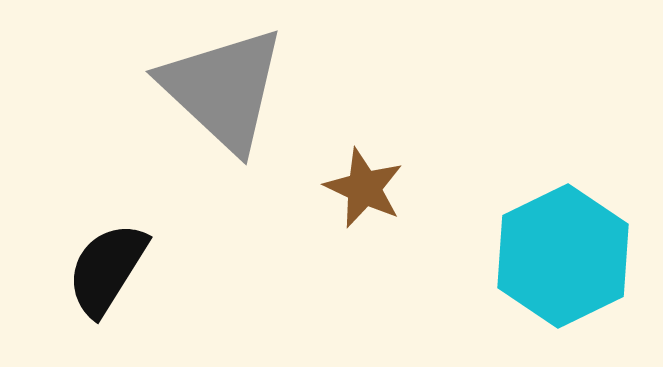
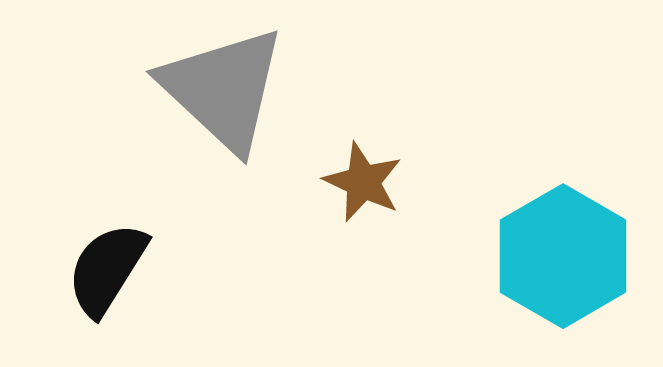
brown star: moved 1 px left, 6 px up
cyan hexagon: rotated 4 degrees counterclockwise
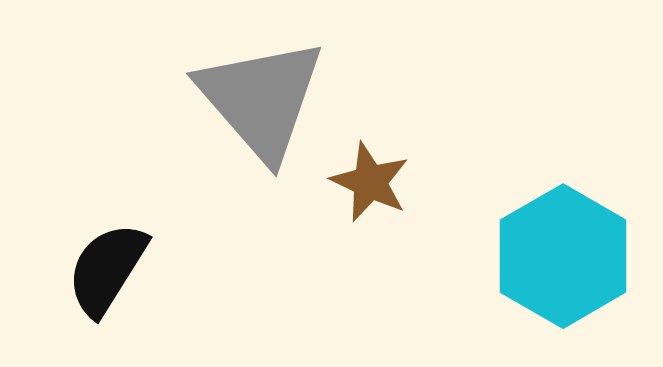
gray triangle: moved 38 px right, 10 px down; rotated 6 degrees clockwise
brown star: moved 7 px right
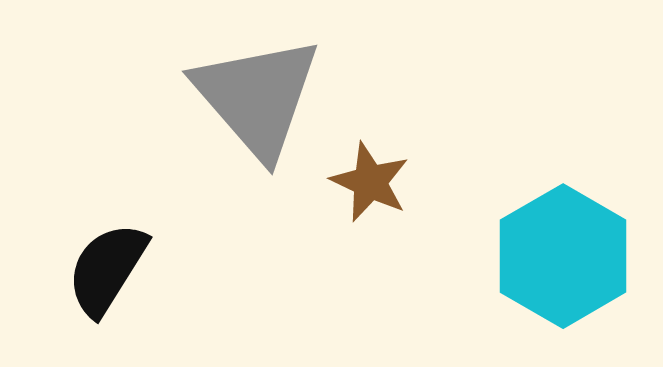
gray triangle: moved 4 px left, 2 px up
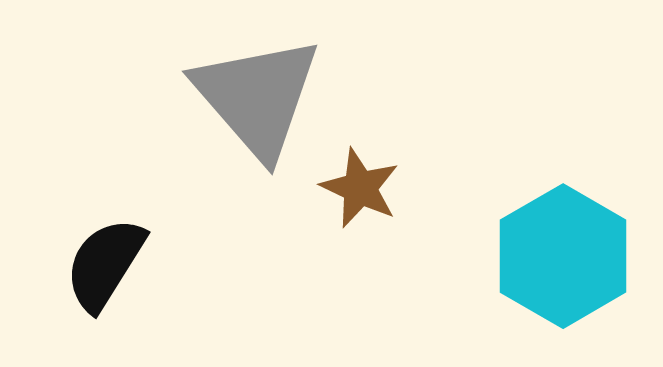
brown star: moved 10 px left, 6 px down
black semicircle: moved 2 px left, 5 px up
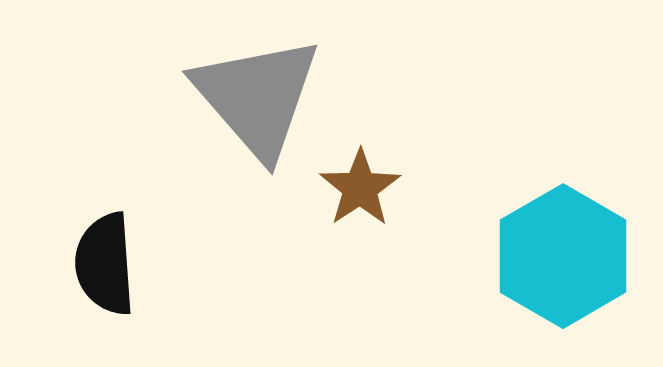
brown star: rotated 14 degrees clockwise
black semicircle: rotated 36 degrees counterclockwise
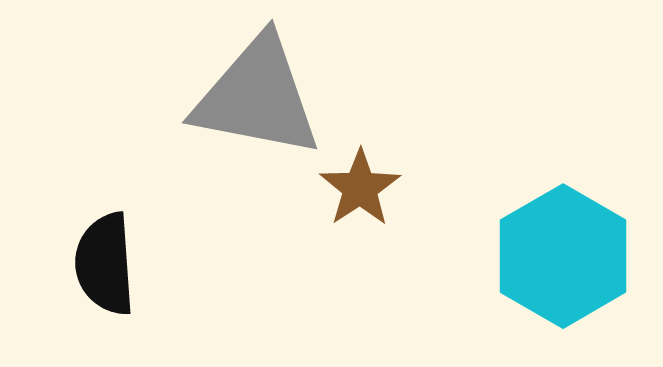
gray triangle: rotated 38 degrees counterclockwise
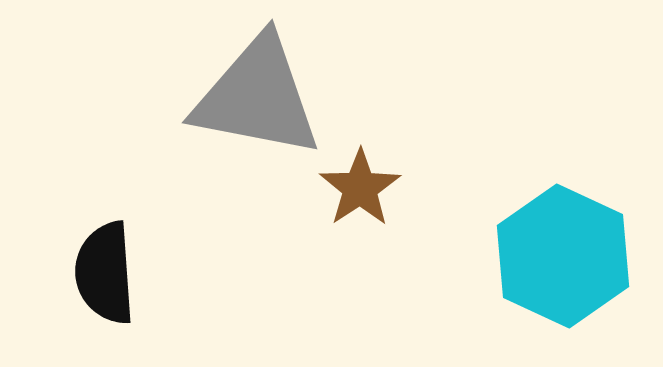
cyan hexagon: rotated 5 degrees counterclockwise
black semicircle: moved 9 px down
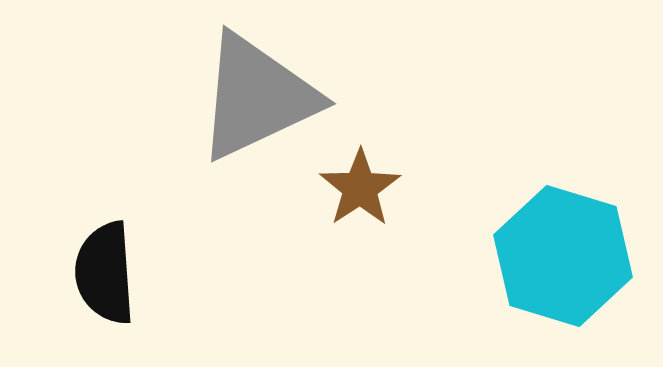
gray triangle: rotated 36 degrees counterclockwise
cyan hexagon: rotated 8 degrees counterclockwise
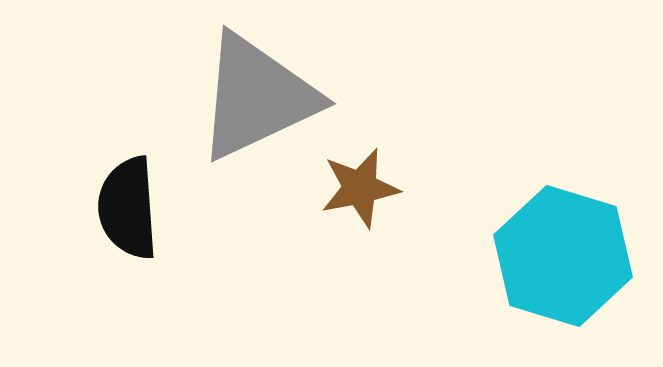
brown star: rotated 22 degrees clockwise
black semicircle: moved 23 px right, 65 px up
